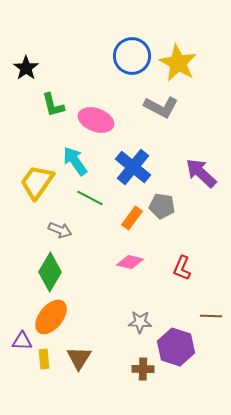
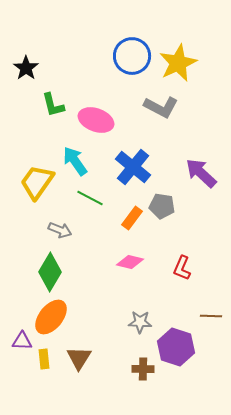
yellow star: rotated 18 degrees clockwise
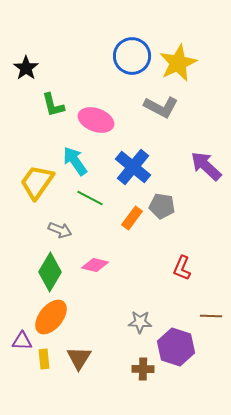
purple arrow: moved 5 px right, 7 px up
pink diamond: moved 35 px left, 3 px down
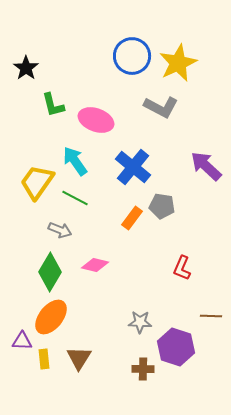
green line: moved 15 px left
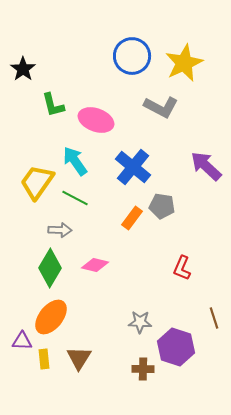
yellow star: moved 6 px right
black star: moved 3 px left, 1 px down
gray arrow: rotated 20 degrees counterclockwise
green diamond: moved 4 px up
brown line: moved 3 px right, 2 px down; rotated 70 degrees clockwise
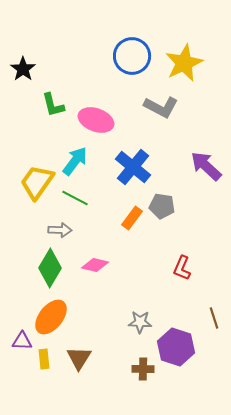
cyan arrow: rotated 72 degrees clockwise
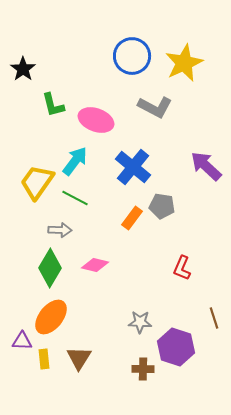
gray L-shape: moved 6 px left
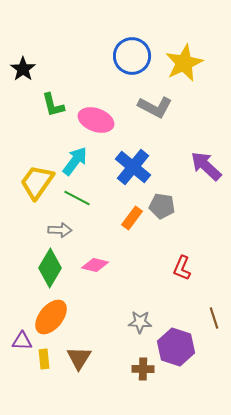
green line: moved 2 px right
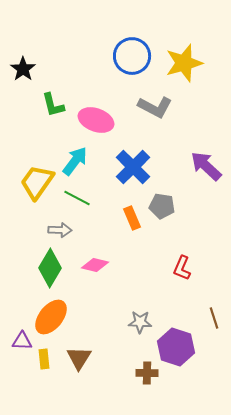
yellow star: rotated 9 degrees clockwise
blue cross: rotated 6 degrees clockwise
orange rectangle: rotated 60 degrees counterclockwise
brown cross: moved 4 px right, 4 px down
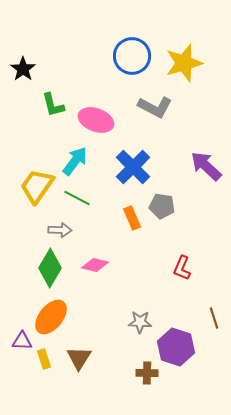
yellow trapezoid: moved 4 px down
yellow rectangle: rotated 12 degrees counterclockwise
